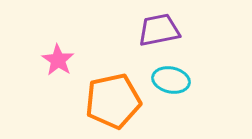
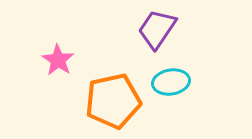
purple trapezoid: moved 2 px left, 1 px up; rotated 45 degrees counterclockwise
cyan ellipse: moved 2 px down; rotated 21 degrees counterclockwise
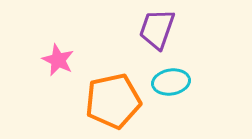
purple trapezoid: rotated 15 degrees counterclockwise
pink star: rotated 8 degrees counterclockwise
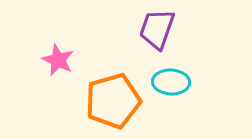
cyan ellipse: rotated 12 degrees clockwise
orange pentagon: rotated 4 degrees counterclockwise
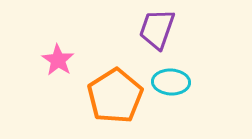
pink star: rotated 8 degrees clockwise
orange pentagon: moved 2 px right, 5 px up; rotated 16 degrees counterclockwise
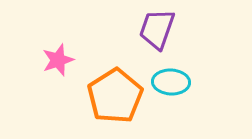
pink star: rotated 20 degrees clockwise
